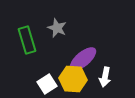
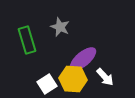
gray star: moved 3 px right, 1 px up
white arrow: rotated 54 degrees counterclockwise
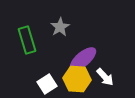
gray star: rotated 18 degrees clockwise
yellow hexagon: moved 4 px right
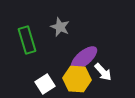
gray star: rotated 18 degrees counterclockwise
purple ellipse: moved 1 px right, 1 px up
white arrow: moved 2 px left, 5 px up
white square: moved 2 px left
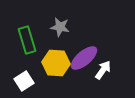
gray star: rotated 12 degrees counterclockwise
white arrow: moved 2 px up; rotated 102 degrees counterclockwise
yellow hexagon: moved 21 px left, 16 px up
white square: moved 21 px left, 3 px up
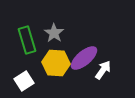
gray star: moved 6 px left, 6 px down; rotated 24 degrees clockwise
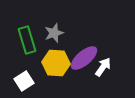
gray star: rotated 18 degrees clockwise
white arrow: moved 3 px up
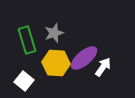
white square: rotated 18 degrees counterclockwise
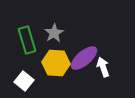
gray star: rotated 12 degrees counterclockwise
white arrow: rotated 54 degrees counterclockwise
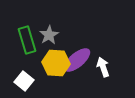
gray star: moved 5 px left, 2 px down
purple ellipse: moved 7 px left, 2 px down
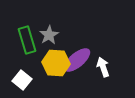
white square: moved 2 px left, 1 px up
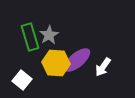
green rectangle: moved 3 px right, 3 px up
white arrow: rotated 126 degrees counterclockwise
